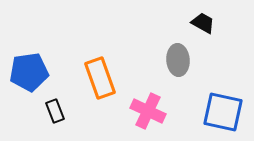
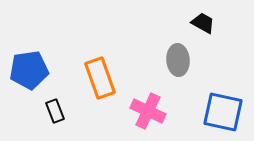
blue pentagon: moved 2 px up
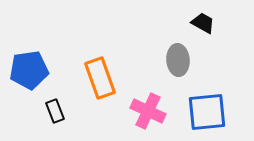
blue square: moved 16 px left; rotated 18 degrees counterclockwise
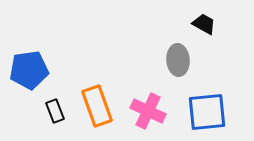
black trapezoid: moved 1 px right, 1 px down
orange rectangle: moved 3 px left, 28 px down
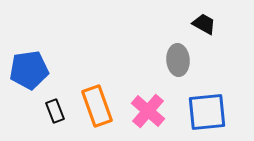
pink cross: rotated 16 degrees clockwise
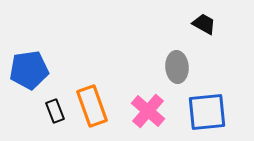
gray ellipse: moved 1 px left, 7 px down
orange rectangle: moved 5 px left
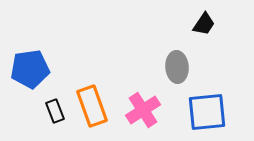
black trapezoid: rotated 95 degrees clockwise
blue pentagon: moved 1 px right, 1 px up
pink cross: moved 5 px left, 1 px up; rotated 16 degrees clockwise
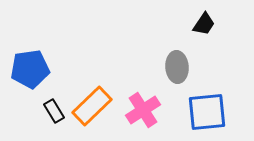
orange rectangle: rotated 66 degrees clockwise
black rectangle: moved 1 px left; rotated 10 degrees counterclockwise
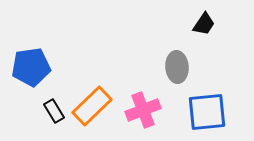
blue pentagon: moved 1 px right, 2 px up
pink cross: rotated 12 degrees clockwise
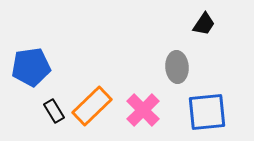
pink cross: rotated 24 degrees counterclockwise
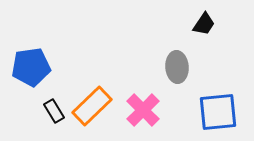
blue square: moved 11 px right
